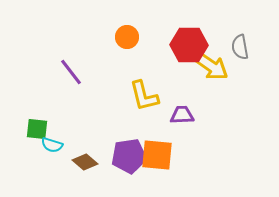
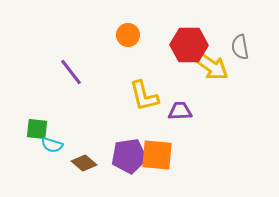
orange circle: moved 1 px right, 2 px up
purple trapezoid: moved 2 px left, 4 px up
brown diamond: moved 1 px left, 1 px down
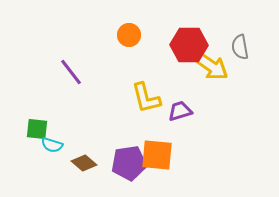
orange circle: moved 1 px right
yellow L-shape: moved 2 px right, 2 px down
purple trapezoid: rotated 15 degrees counterclockwise
purple pentagon: moved 7 px down
